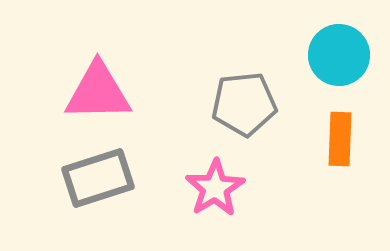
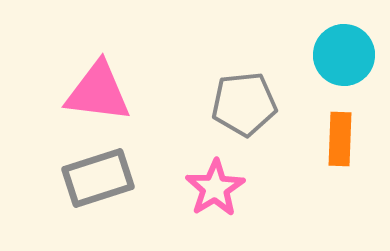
cyan circle: moved 5 px right
pink triangle: rotated 8 degrees clockwise
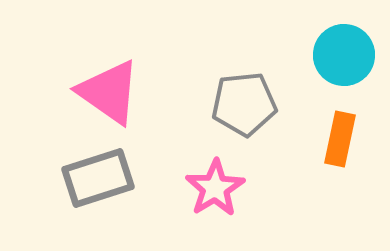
pink triangle: moved 11 px right; rotated 28 degrees clockwise
orange rectangle: rotated 10 degrees clockwise
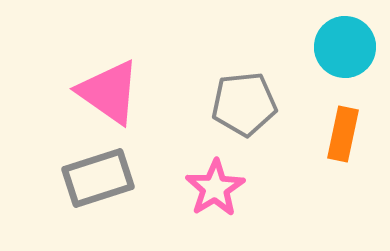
cyan circle: moved 1 px right, 8 px up
orange rectangle: moved 3 px right, 5 px up
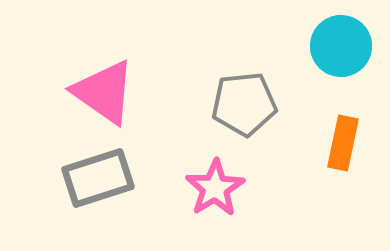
cyan circle: moved 4 px left, 1 px up
pink triangle: moved 5 px left
orange rectangle: moved 9 px down
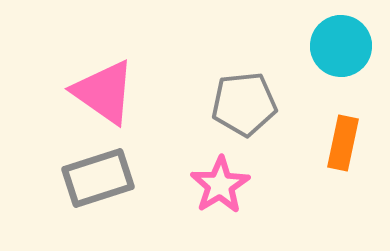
pink star: moved 5 px right, 3 px up
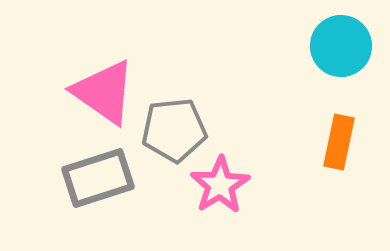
gray pentagon: moved 70 px left, 26 px down
orange rectangle: moved 4 px left, 1 px up
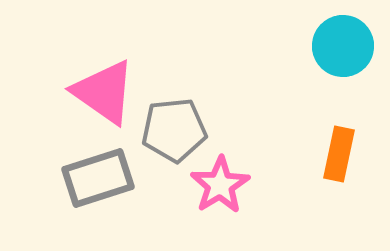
cyan circle: moved 2 px right
orange rectangle: moved 12 px down
